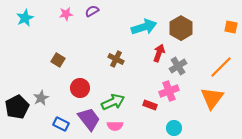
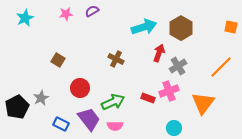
orange triangle: moved 9 px left, 5 px down
red rectangle: moved 2 px left, 7 px up
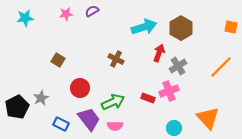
cyan star: rotated 18 degrees clockwise
orange triangle: moved 5 px right, 15 px down; rotated 20 degrees counterclockwise
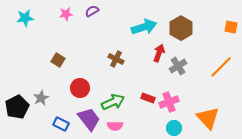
pink cross: moved 11 px down
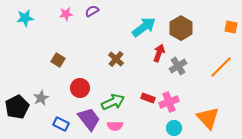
cyan arrow: rotated 20 degrees counterclockwise
brown cross: rotated 14 degrees clockwise
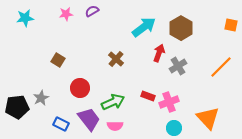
orange square: moved 2 px up
red rectangle: moved 2 px up
black pentagon: rotated 20 degrees clockwise
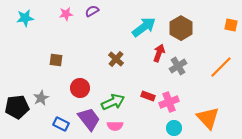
brown square: moved 2 px left; rotated 24 degrees counterclockwise
